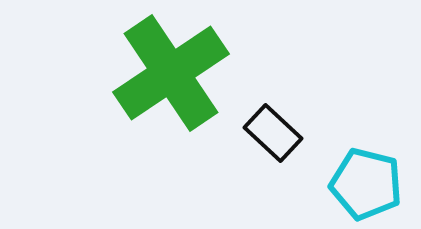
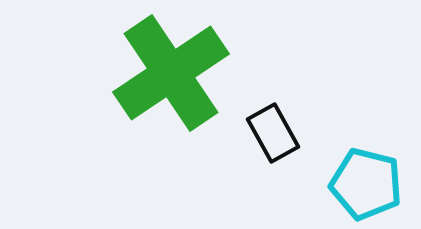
black rectangle: rotated 18 degrees clockwise
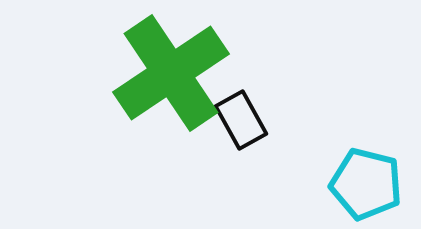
black rectangle: moved 32 px left, 13 px up
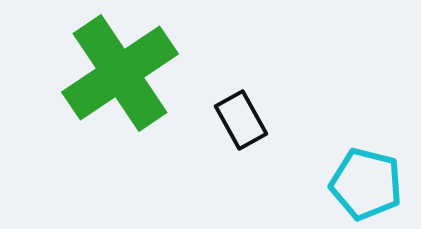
green cross: moved 51 px left
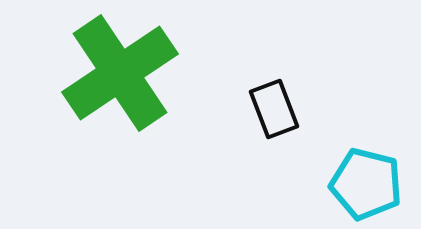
black rectangle: moved 33 px right, 11 px up; rotated 8 degrees clockwise
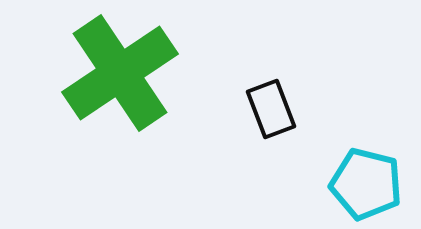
black rectangle: moved 3 px left
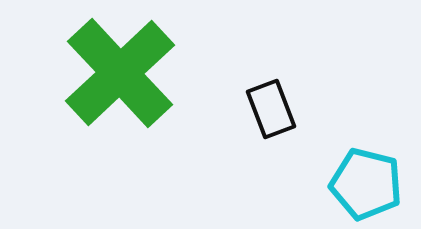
green cross: rotated 9 degrees counterclockwise
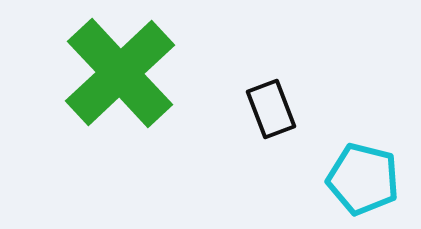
cyan pentagon: moved 3 px left, 5 px up
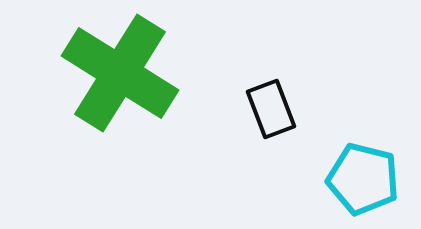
green cross: rotated 15 degrees counterclockwise
